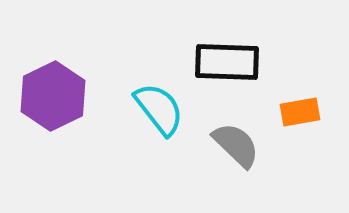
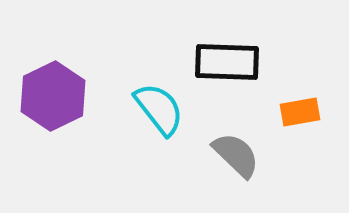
gray semicircle: moved 10 px down
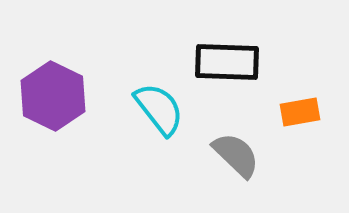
purple hexagon: rotated 8 degrees counterclockwise
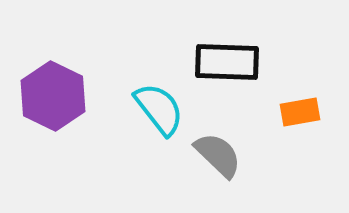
gray semicircle: moved 18 px left
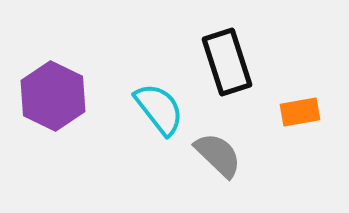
black rectangle: rotated 70 degrees clockwise
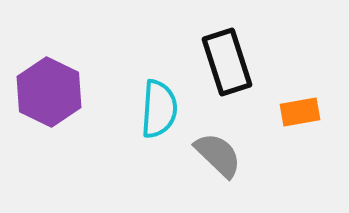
purple hexagon: moved 4 px left, 4 px up
cyan semicircle: rotated 42 degrees clockwise
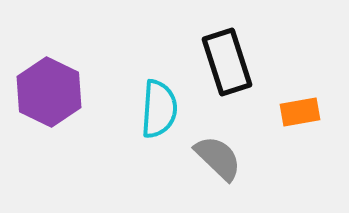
gray semicircle: moved 3 px down
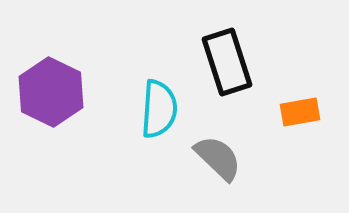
purple hexagon: moved 2 px right
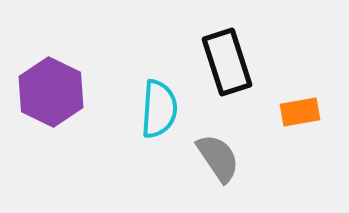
gray semicircle: rotated 12 degrees clockwise
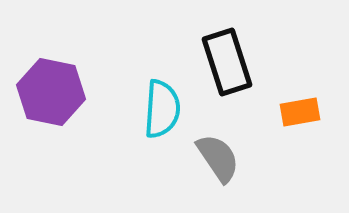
purple hexagon: rotated 14 degrees counterclockwise
cyan semicircle: moved 3 px right
